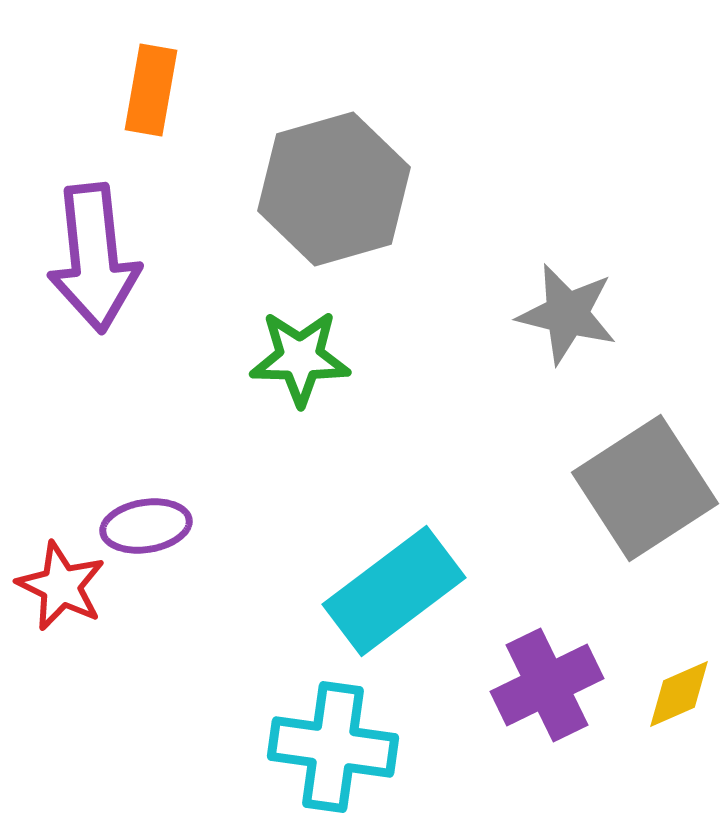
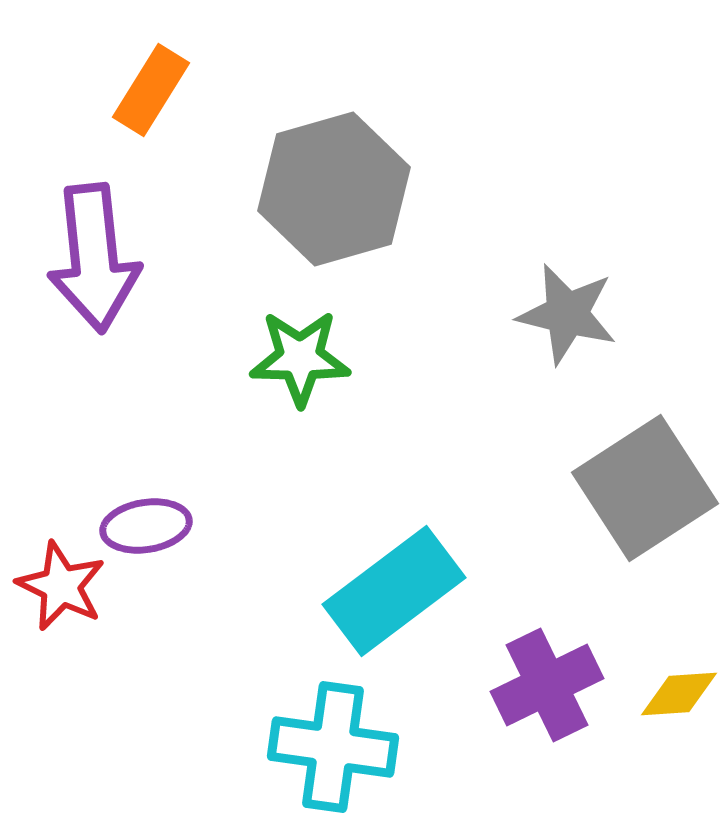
orange rectangle: rotated 22 degrees clockwise
yellow diamond: rotated 20 degrees clockwise
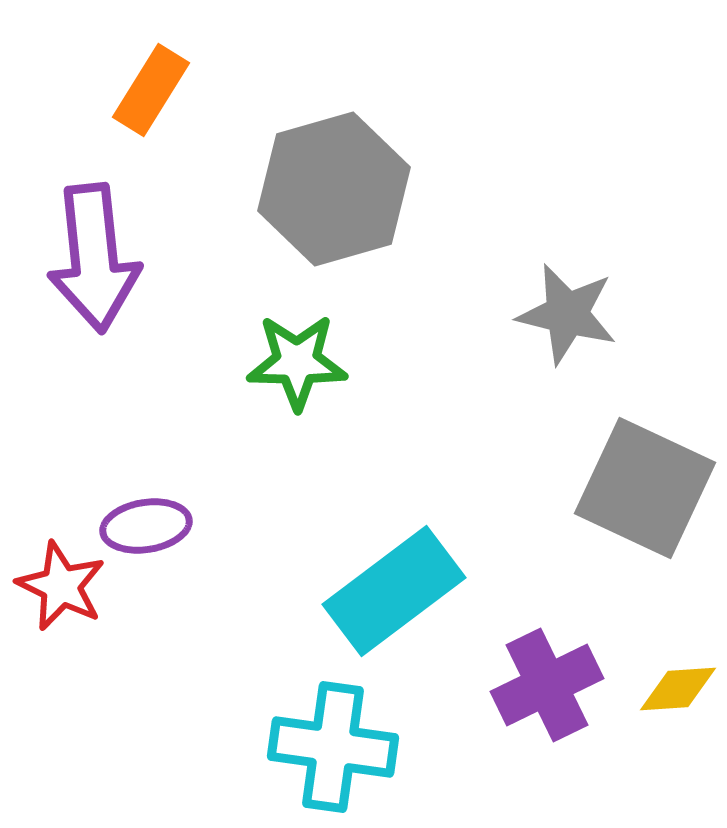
green star: moved 3 px left, 4 px down
gray square: rotated 32 degrees counterclockwise
yellow diamond: moved 1 px left, 5 px up
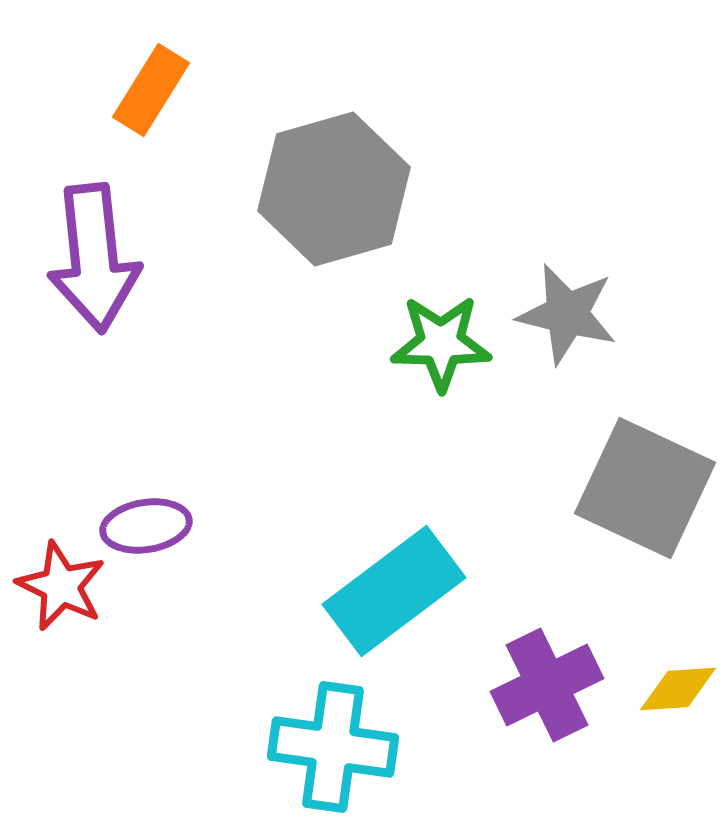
green star: moved 144 px right, 19 px up
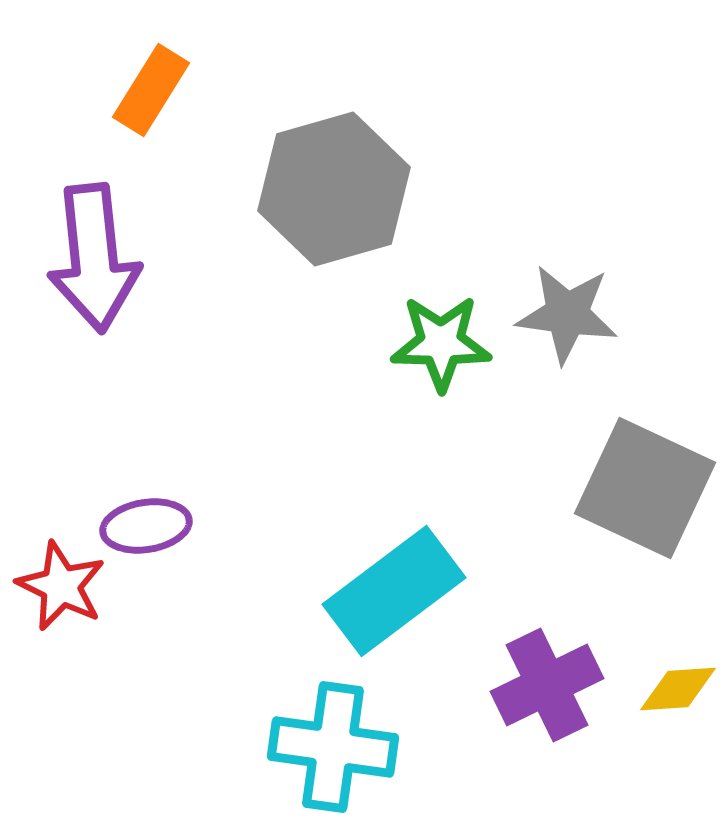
gray star: rotated 6 degrees counterclockwise
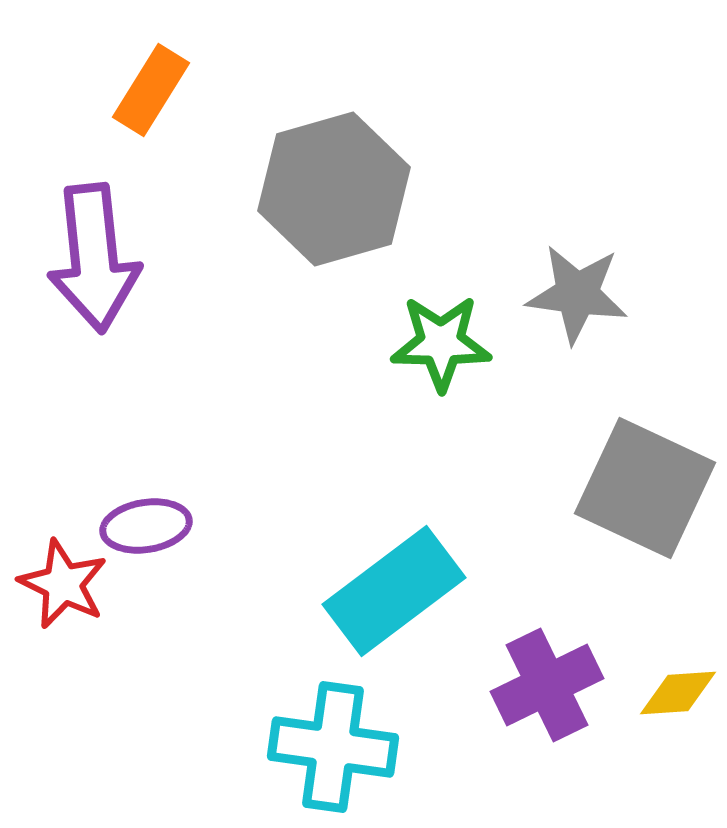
gray star: moved 10 px right, 20 px up
red star: moved 2 px right, 2 px up
yellow diamond: moved 4 px down
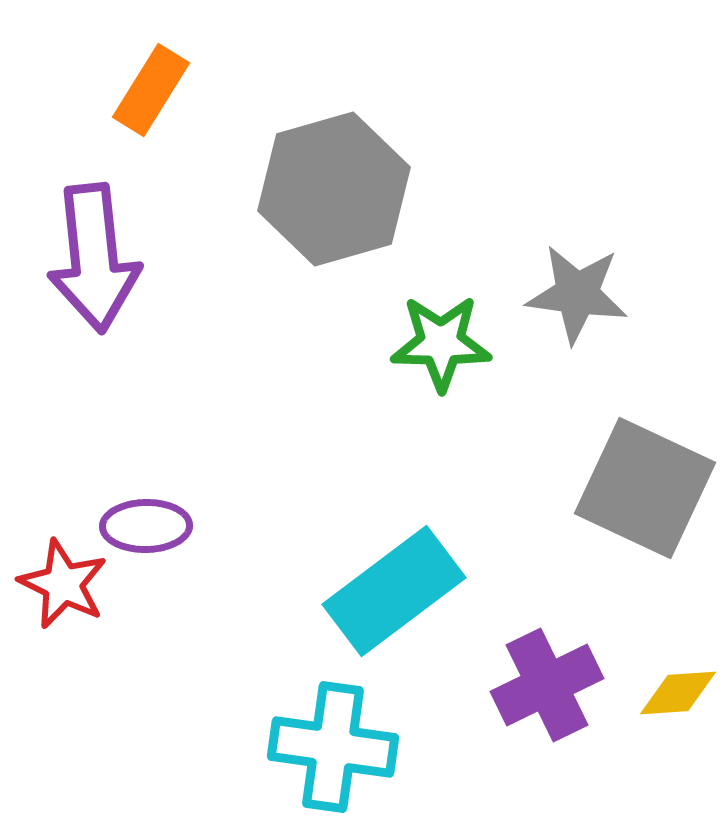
purple ellipse: rotated 8 degrees clockwise
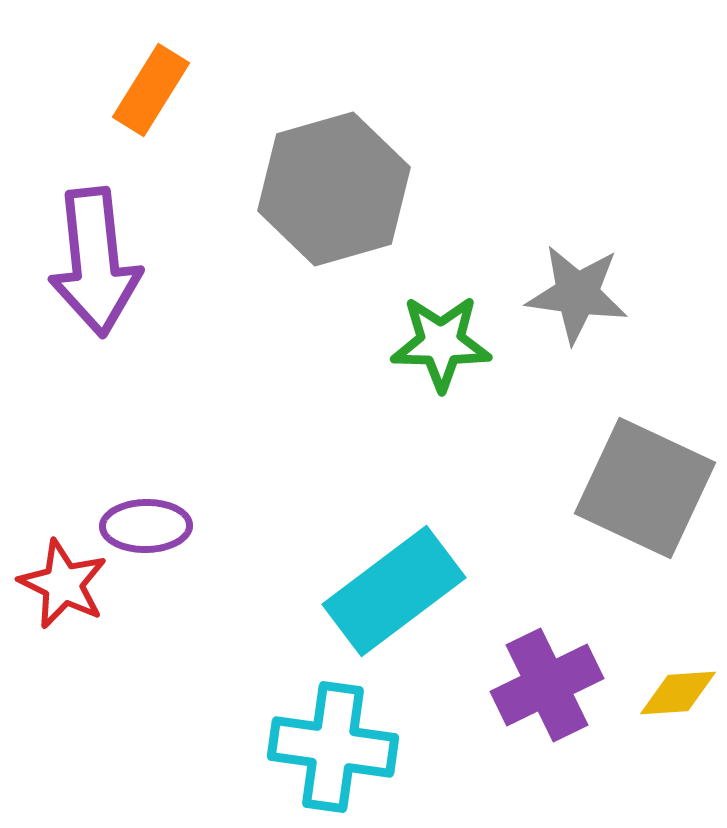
purple arrow: moved 1 px right, 4 px down
